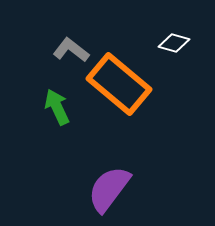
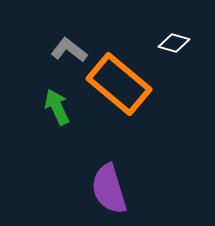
gray L-shape: moved 2 px left
purple semicircle: rotated 54 degrees counterclockwise
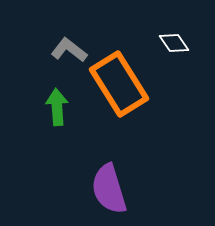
white diamond: rotated 40 degrees clockwise
orange rectangle: rotated 18 degrees clockwise
green arrow: rotated 21 degrees clockwise
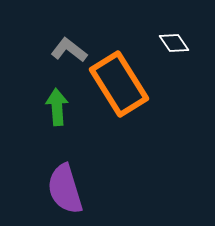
purple semicircle: moved 44 px left
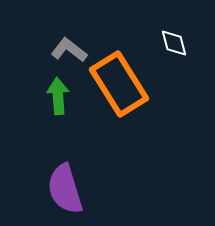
white diamond: rotated 20 degrees clockwise
green arrow: moved 1 px right, 11 px up
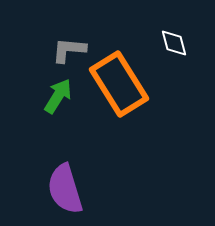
gray L-shape: rotated 33 degrees counterclockwise
green arrow: rotated 36 degrees clockwise
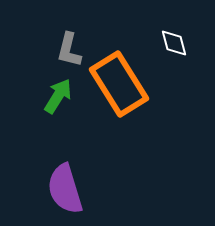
gray L-shape: rotated 81 degrees counterclockwise
